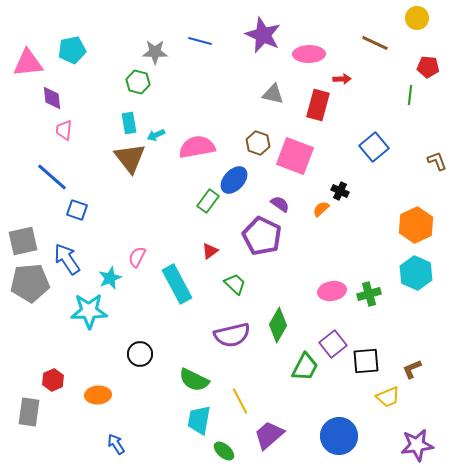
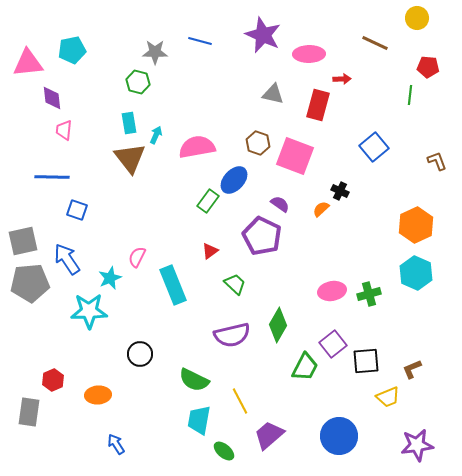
cyan arrow at (156, 135): rotated 138 degrees clockwise
blue line at (52, 177): rotated 40 degrees counterclockwise
cyan rectangle at (177, 284): moved 4 px left, 1 px down; rotated 6 degrees clockwise
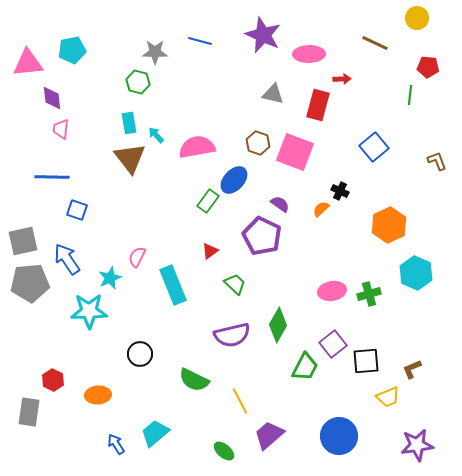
pink trapezoid at (64, 130): moved 3 px left, 1 px up
cyan arrow at (156, 135): rotated 66 degrees counterclockwise
pink square at (295, 156): moved 4 px up
orange hexagon at (416, 225): moved 27 px left
red hexagon at (53, 380): rotated 10 degrees counterclockwise
cyan trapezoid at (199, 420): moved 44 px left, 13 px down; rotated 40 degrees clockwise
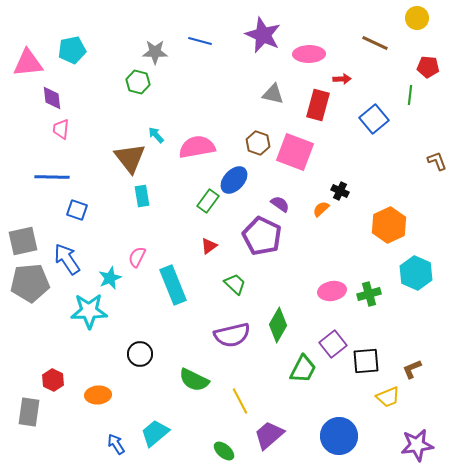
cyan rectangle at (129, 123): moved 13 px right, 73 px down
blue square at (374, 147): moved 28 px up
red triangle at (210, 251): moved 1 px left, 5 px up
green trapezoid at (305, 367): moved 2 px left, 2 px down
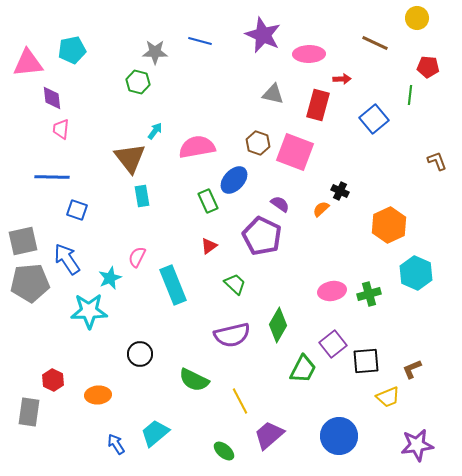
cyan arrow at (156, 135): moved 1 px left, 4 px up; rotated 78 degrees clockwise
green rectangle at (208, 201): rotated 60 degrees counterclockwise
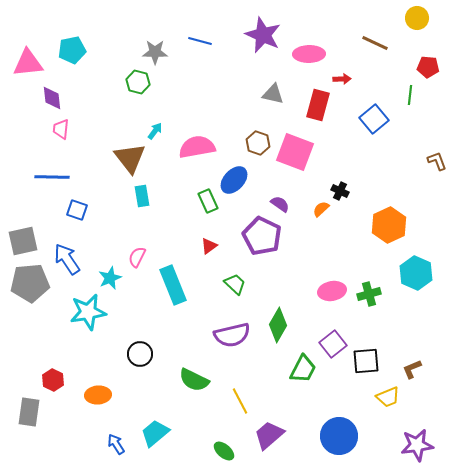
cyan star at (89, 311): moved 1 px left, 1 px down; rotated 9 degrees counterclockwise
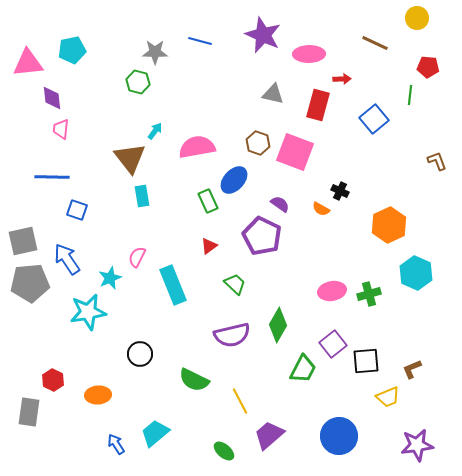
orange semicircle at (321, 209): rotated 108 degrees counterclockwise
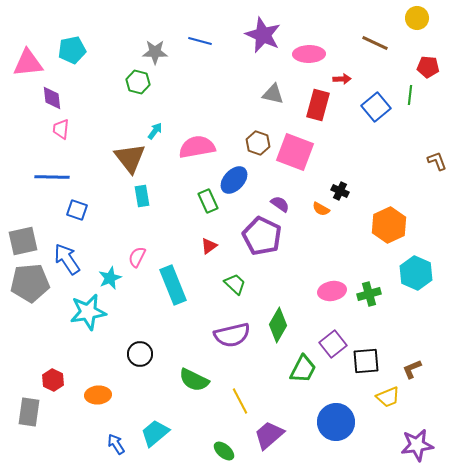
blue square at (374, 119): moved 2 px right, 12 px up
blue circle at (339, 436): moved 3 px left, 14 px up
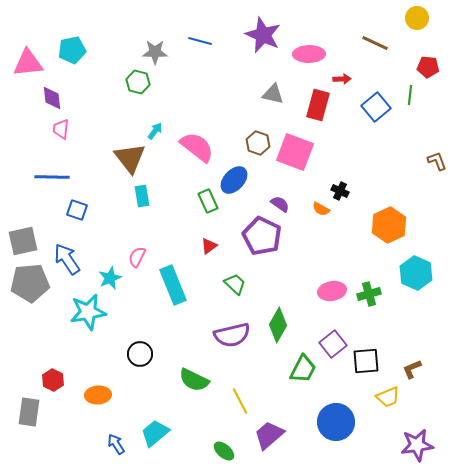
pink semicircle at (197, 147): rotated 48 degrees clockwise
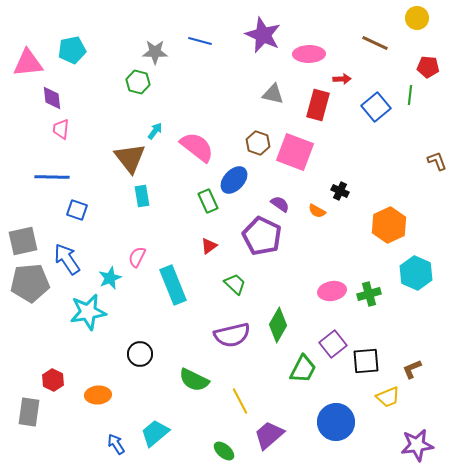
orange semicircle at (321, 209): moved 4 px left, 2 px down
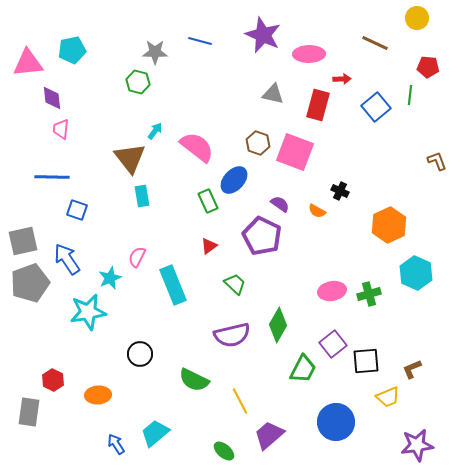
gray pentagon at (30, 283): rotated 15 degrees counterclockwise
